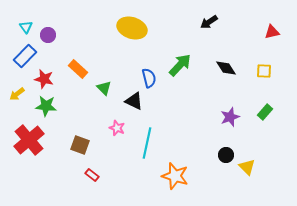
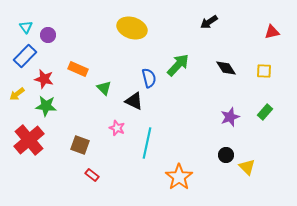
green arrow: moved 2 px left
orange rectangle: rotated 18 degrees counterclockwise
orange star: moved 4 px right, 1 px down; rotated 20 degrees clockwise
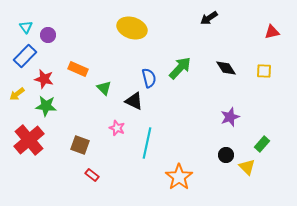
black arrow: moved 4 px up
green arrow: moved 2 px right, 3 px down
green rectangle: moved 3 px left, 32 px down
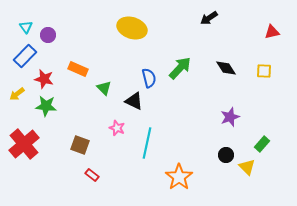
red cross: moved 5 px left, 4 px down
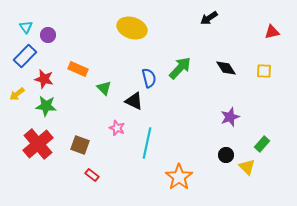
red cross: moved 14 px right
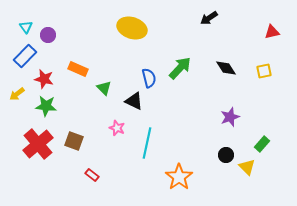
yellow square: rotated 14 degrees counterclockwise
brown square: moved 6 px left, 4 px up
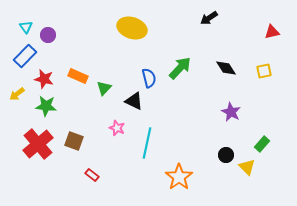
orange rectangle: moved 7 px down
green triangle: rotated 28 degrees clockwise
purple star: moved 1 px right, 5 px up; rotated 24 degrees counterclockwise
